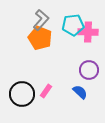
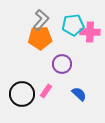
pink cross: moved 2 px right
orange pentagon: rotated 25 degrees counterclockwise
purple circle: moved 27 px left, 6 px up
blue semicircle: moved 1 px left, 2 px down
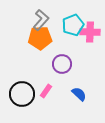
cyan pentagon: rotated 15 degrees counterclockwise
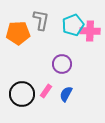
gray L-shape: rotated 30 degrees counterclockwise
pink cross: moved 1 px up
orange pentagon: moved 22 px left, 5 px up
blue semicircle: moved 13 px left; rotated 105 degrees counterclockwise
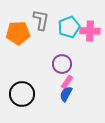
cyan pentagon: moved 4 px left, 2 px down
pink rectangle: moved 21 px right, 9 px up
